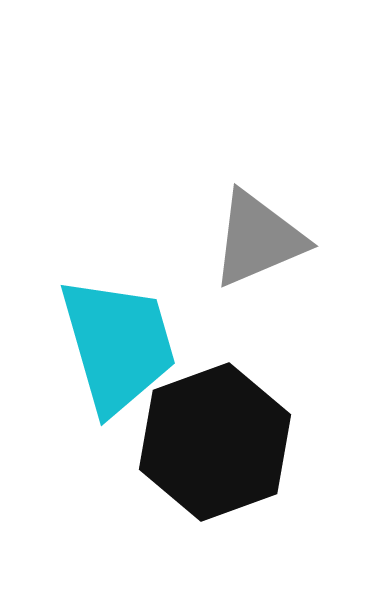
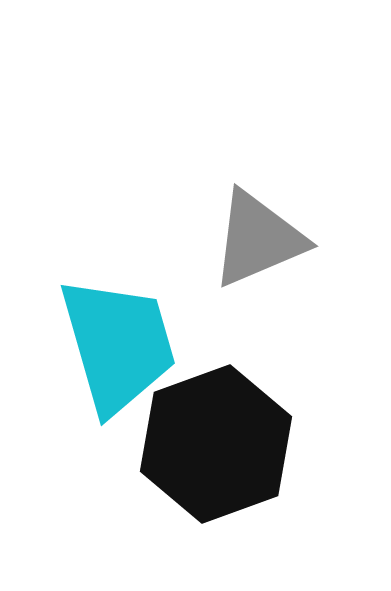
black hexagon: moved 1 px right, 2 px down
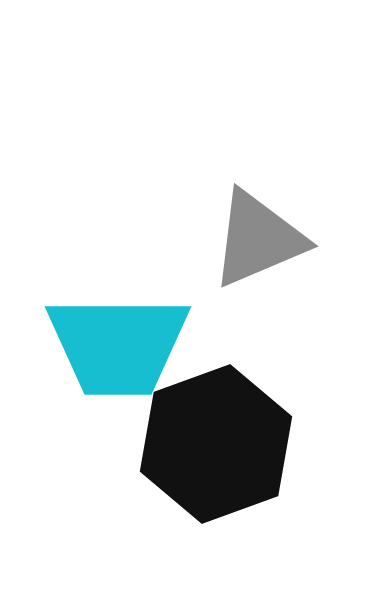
cyan trapezoid: rotated 106 degrees clockwise
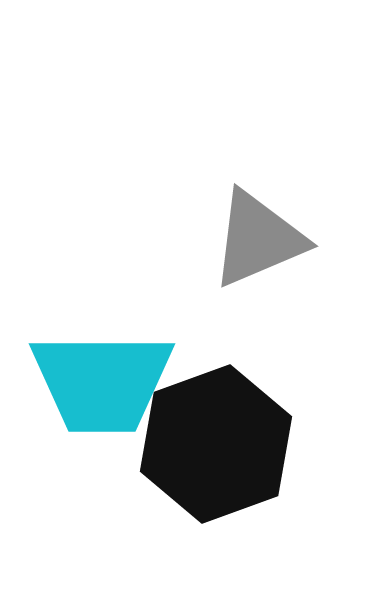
cyan trapezoid: moved 16 px left, 37 px down
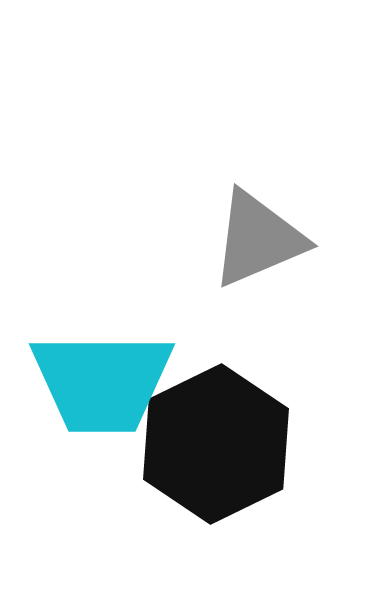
black hexagon: rotated 6 degrees counterclockwise
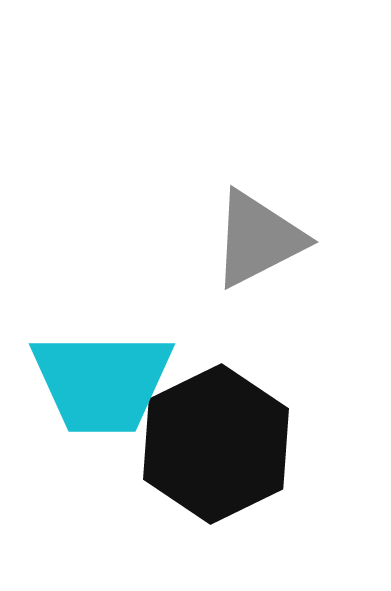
gray triangle: rotated 4 degrees counterclockwise
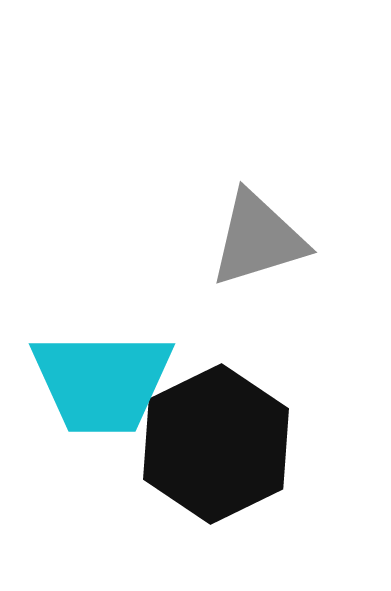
gray triangle: rotated 10 degrees clockwise
